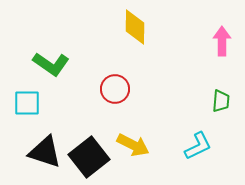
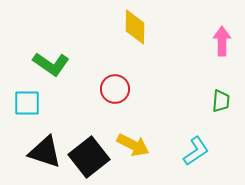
cyan L-shape: moved 2 px left, 5 px down; rotated 8 degrees counterclockwise
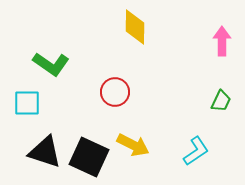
red circle: moved 3 px down
green trapezoid: rotated 20 degrees clockwise
black square: rotated 27 degrees counterclockwise
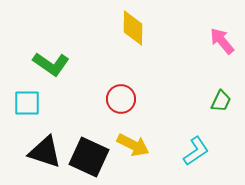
yellow diamond: moved 2 px left, 1 px down
pink arrow: rotated 40 degrees counterclockwise
red circle: moved 6 px right, 7 px down
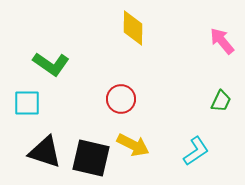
black square: moved 2 px right, 1 px down; rotated 12 degrees counterclockwise
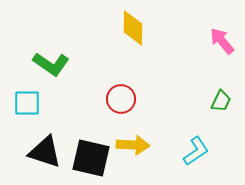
yellow arrow: rotated 24 degrees counterclockwise
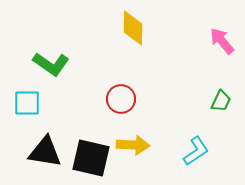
black triangle: rotated 9 degrees counterclockwise
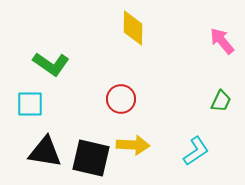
cyan square: moved 3 px right, 1 px down
